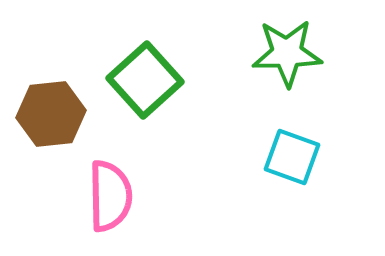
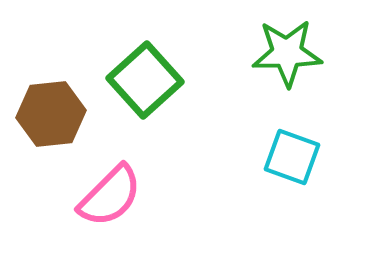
pink semicircle: rotated 46 degrees clockwise
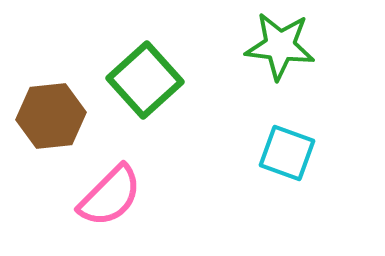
green star: moved 7 px left, 7 px up; rotated 8 degrees clockwise
brown hexagon: moved 2 px down
cyan square: moved 5 px left, 4 px up
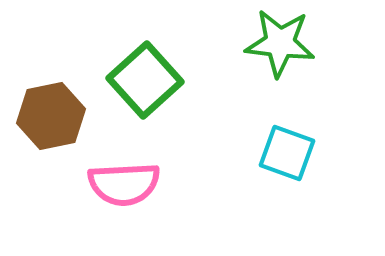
green star: moved 3 px up
brown hexagon: rotated 6 degrees counterclockwise
pink semicircle: moved 14 px right, 12 px up; rotated 42 degrees clockwise
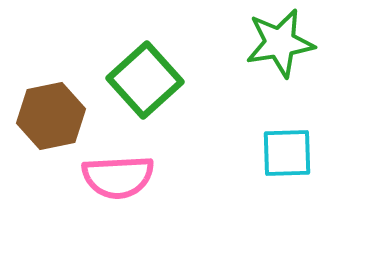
green star: rotated 16 degrees counterclockwise
cyan square: rotated 22 degrees counterclockwise
pink semicircle: moved 6 px left, 7 px up
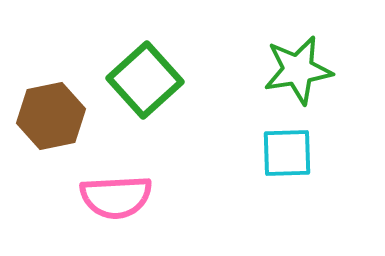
green star: moved 18 px right, 27 px down
pink semicircle: moved 2 px left, 20 px down
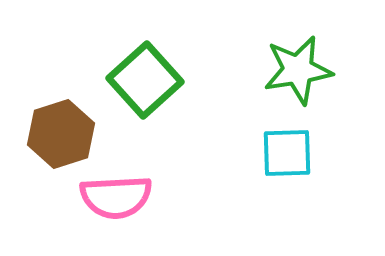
brown hexagon: moved 10 px right, 18 px down; rotated 6 degrees counterclockwise
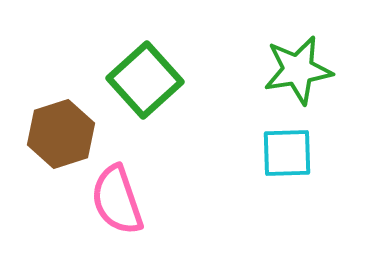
pink semicircle: moved 1 px right, 3 px down; rotated 74 degrees clockwise
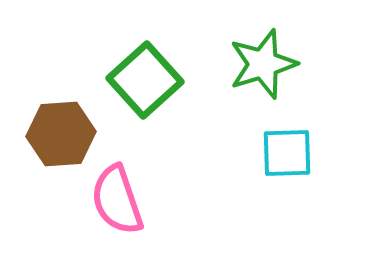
green star: moved 35 px left, 6 px up; rotated 8 degrees counterclockwise
brown hexagon: rotated 14 degrees clockwise
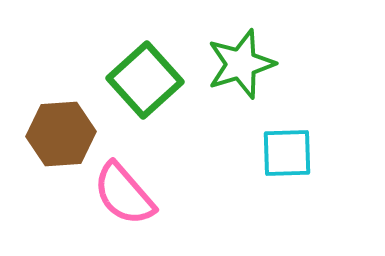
green star: moved 22 px left
pink semicircle: moved 7 px right, 6 px up; rotated 22 degrees counterclockwise
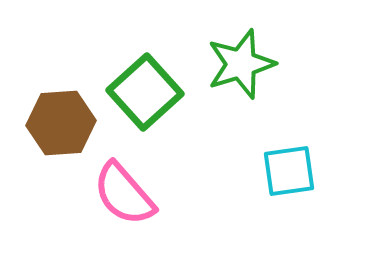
green square: moved 12 px down
brown hexagon: moved 11 px up
cyan square: moved 2 px right, 18 px down; rotated 6 degrees counterclockwise
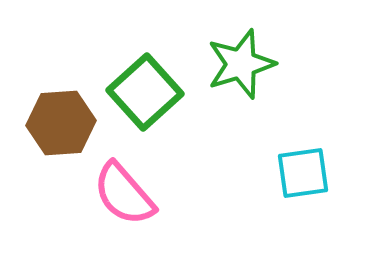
cyan square: moved 14 px right, 2 px down
